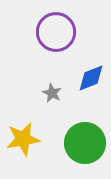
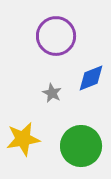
purple circle: moved 4 px down
green circle: moved 4 px left, 3 px down
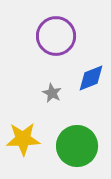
yellow star: rotated 8 degrees clockwise
green circle: moved 4 px left
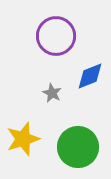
blue diamond: moved 1 px left, 2 px up
yellow star: rotated 16 degrees counterclockwise
green circle: moved 1 px right, 1 px down
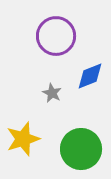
green circle: moved 3 px right, 2 px down
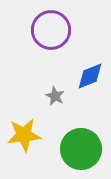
purple circle: moved 5 px left, 6 px up
gray star: moved 3 px right, 3 px down
yellow star: moved 1 px right, 4 px up; rotated 12 degrees clockwise
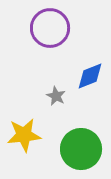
purple circle: moved 1 px left, 2 px up
gray star: moved 1 px right
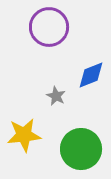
purple circle: moved 1 px left, 1 px up
blue diamond: moved 1 px right, 1 px up
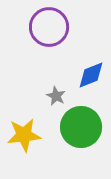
green circle: moved 22 px up
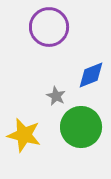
yellow star: rotated 20 degrees clockwise
